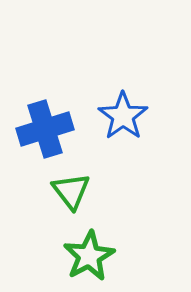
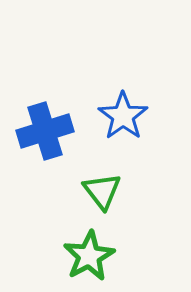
blue cross: moved 2 px down
green triangle: moved 31 px right
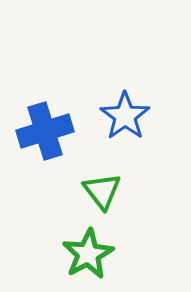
blue star: moved 2 px right
green star: moved 1 px left, 2 px up
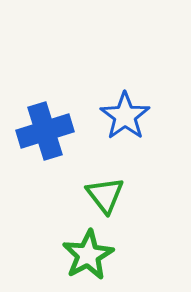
green triangle: moved 3 px right, 4 px down
green star: moved 1 px down
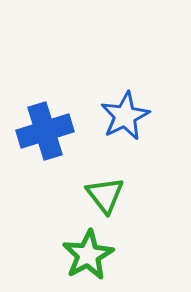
blue star: rotated 9 degrees clockwise
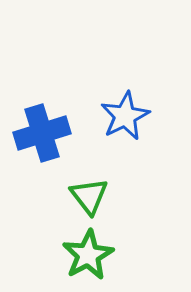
blue cross: moved 3 px left, 2 px down
green triangle: moved 16 px left, 1 px down
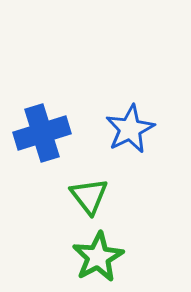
blue star: moved 5 px right, 13 px down
green star: moved 10 px right, 2 px down
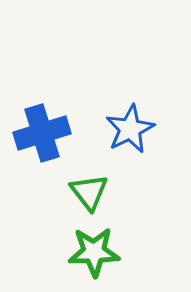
green triangle: moved 4 px up
green star: moved 4 px left, 5 px up; rotated 27 degrees clockwise
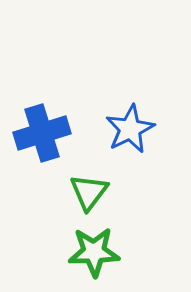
green triangle: rotated 15 degrees clockwise
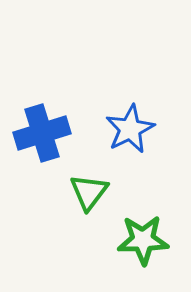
green star: moved 49 px right, 12 px up
